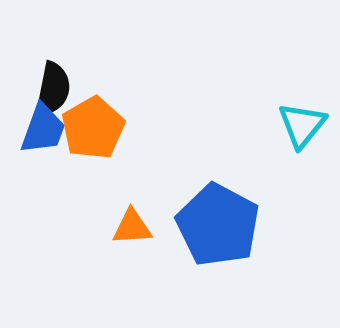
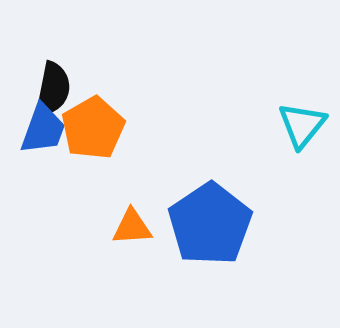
blue pentagon: moved 8 px left, 1 px up; rotated 10 degrees clockwise
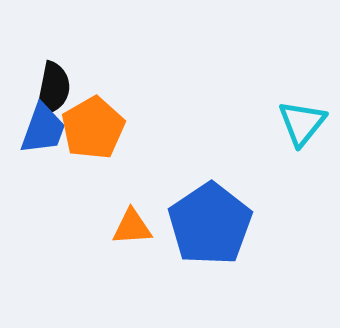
cyan triangle: moved 2 px up
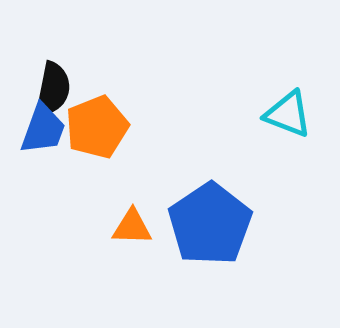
cyan triangle: moved 14 px left, 9 px up; rotated 48 degrees counterclockwise
orange pentagon: moved 4 px right, 1 px up; rotated 8 degrees clockwise
orange triangle: rotated 6 degrees clockwise
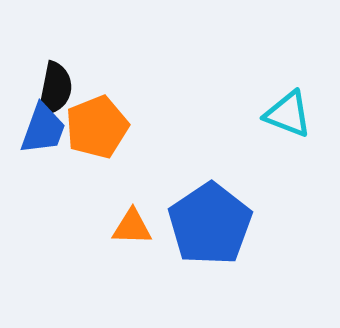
black semicircle: moved 2 px right
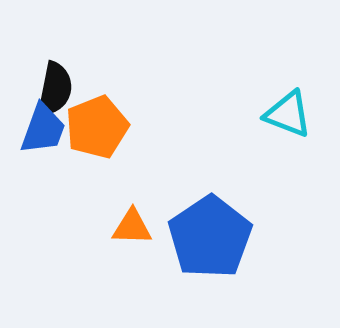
blue pentagon: moved 13 px down
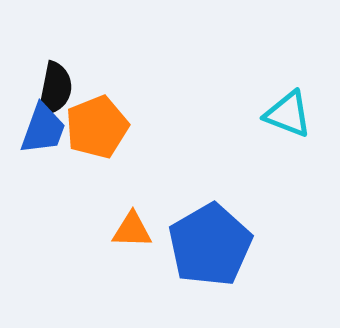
orange triangle: moved 3 px down
blue pentagon: moved 8 px down; rotated 4 degrees clockwise
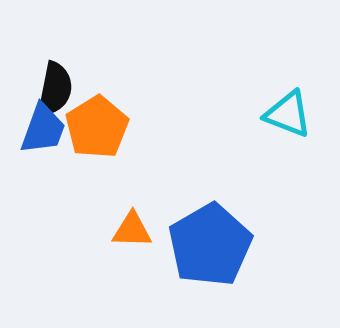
orange pentagon: rotated 10 degrees counterclockwise
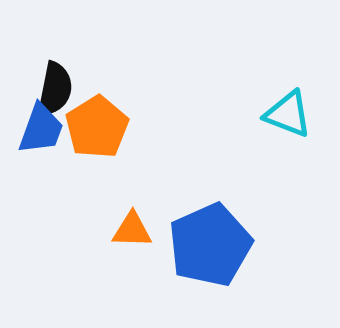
blue trapezoid: moved 2 px left
blue pentagon: rotated 6 degrees clockwise
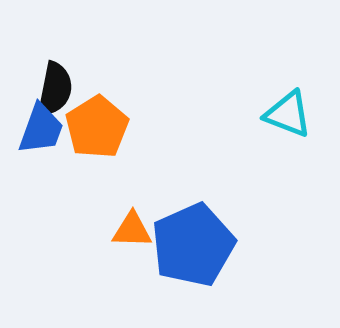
blue pentagon: moved 17 px left
